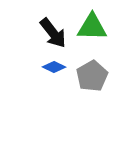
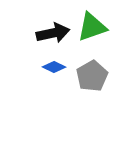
green triangle: rotated 20 degrees counterclockwise
black arrow: rotated 64 degrees counterclockwise
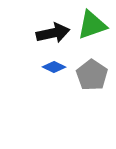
green triangle: moved 2 px up
gray pentagon: moved 1 px up; rotated 8 degrees counterclockwise
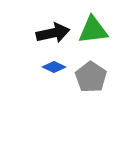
green triangle: moved 1 px right, 5 px down; rotated 12 degrees clockwise
gray pentagon: moved 1 px left, 2 px down
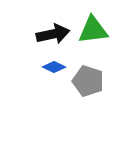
black arrow: moved 1 px down
gray pentagon: moved 3 px left, 4 px down; rotated 16 degrees counterclockwise
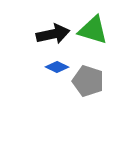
green triangle: rotated 24 degrees clockwise
blue diamond: moved 3 px right
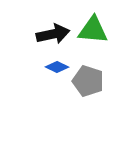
green triangle: rotated 12 degrees counterclockwise
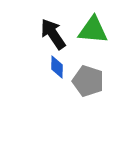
black arrow: rotated 112 degrees counterclockwise
blue diamond: rotated 65 degrees clockwise
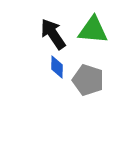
gray pentagon: moved 1 px up
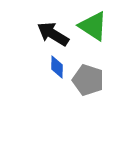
green triangle: moved 4 px up; rotated 28 degrees clockwise
black arrow: rotated 24 degrees counterclockwise
